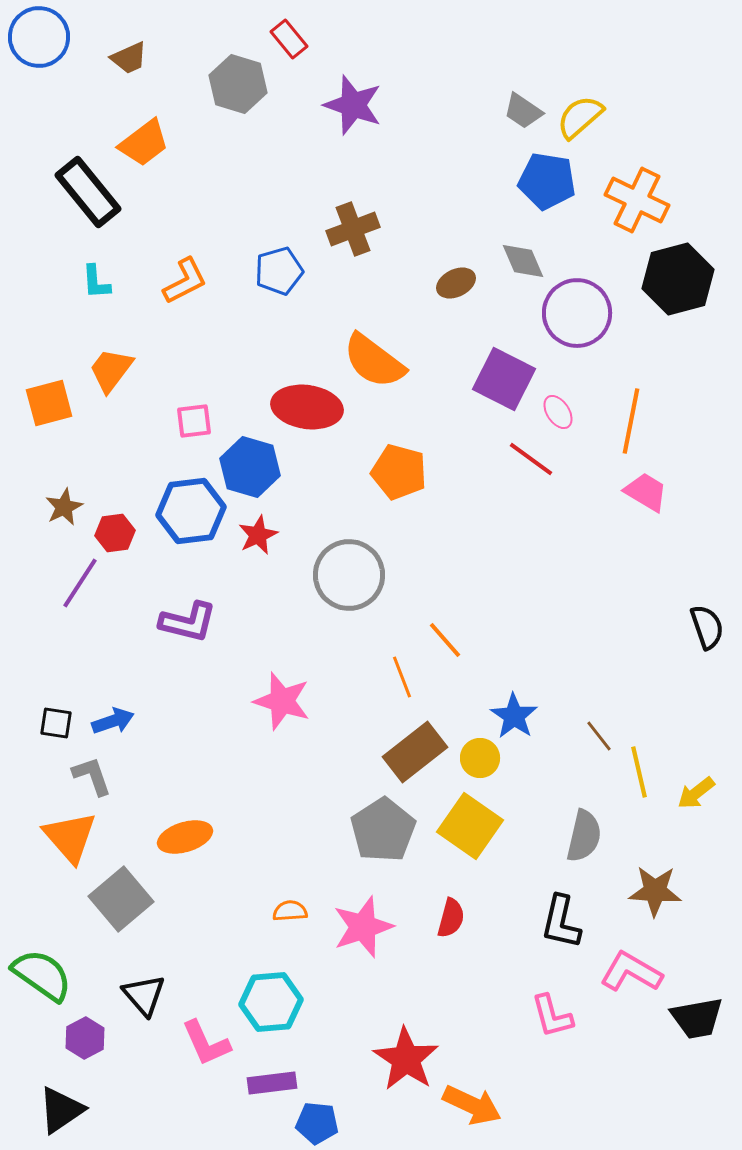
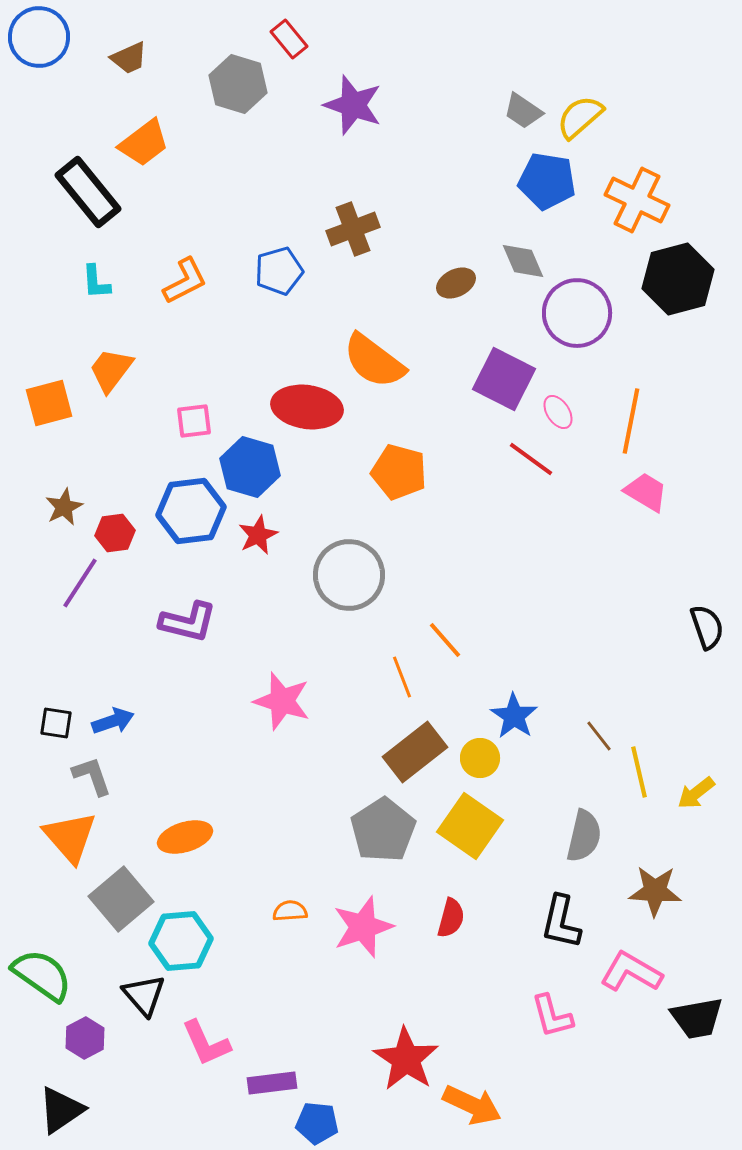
cyan hexagon at (271, 1002): moved 90 px left, 61 px up
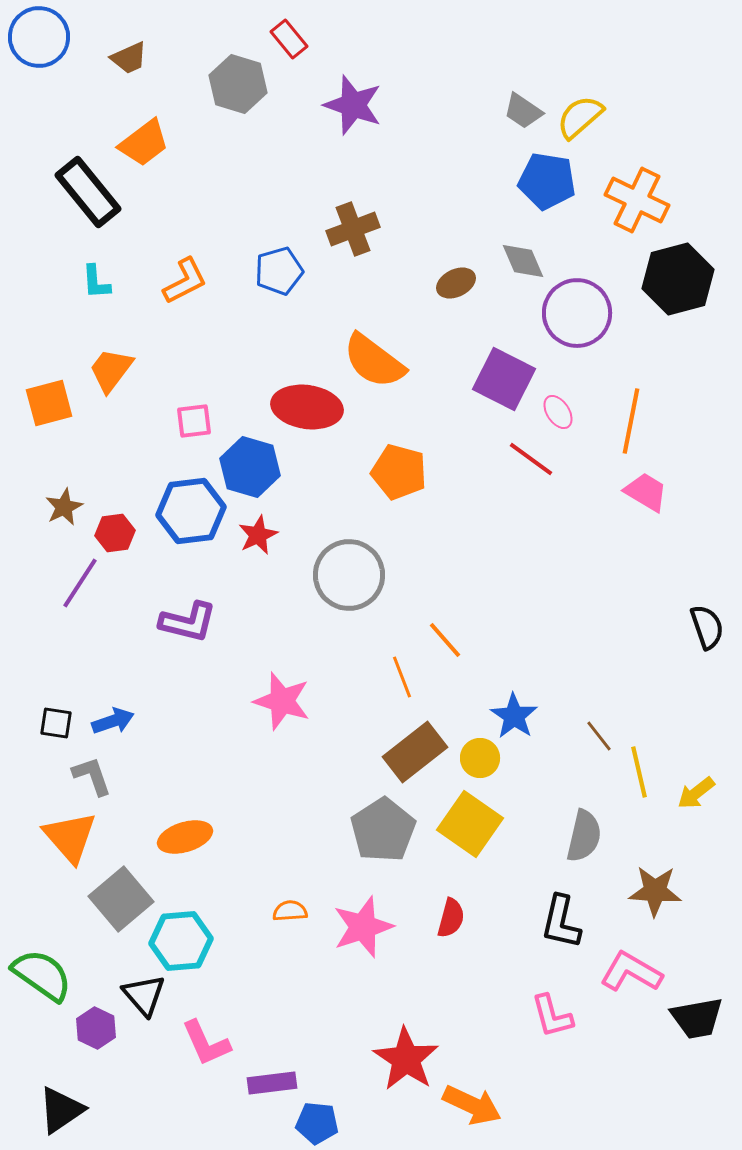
yellow square at (470, 826): moved 2 px up
purple hexagon at (85, 1038): moved 11 px right, 10 px up; rotated 6 degrees counterclockwise
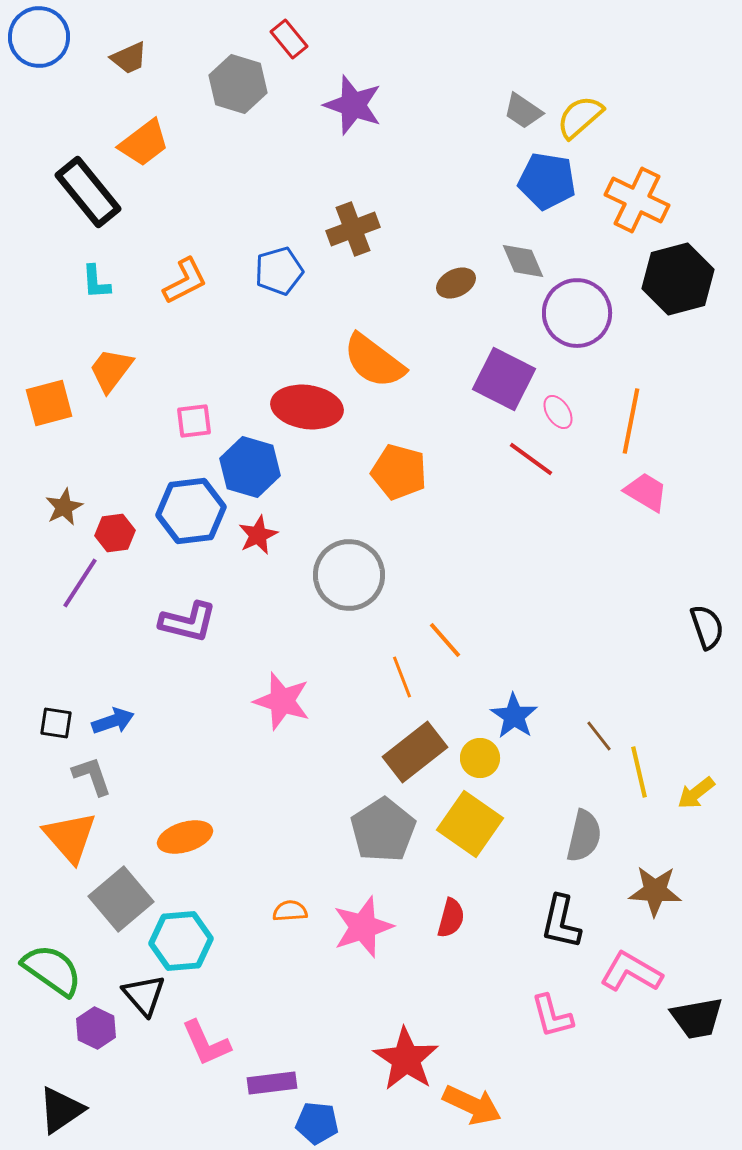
green semicircle at (42, 975): moved 10 px right, 5 px up
